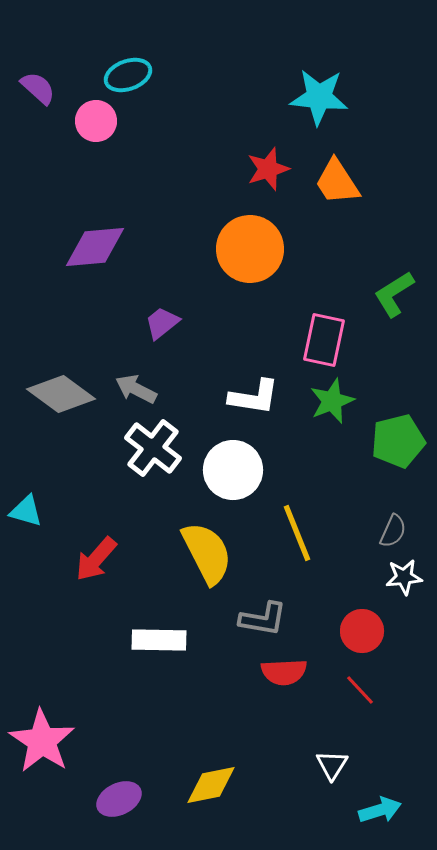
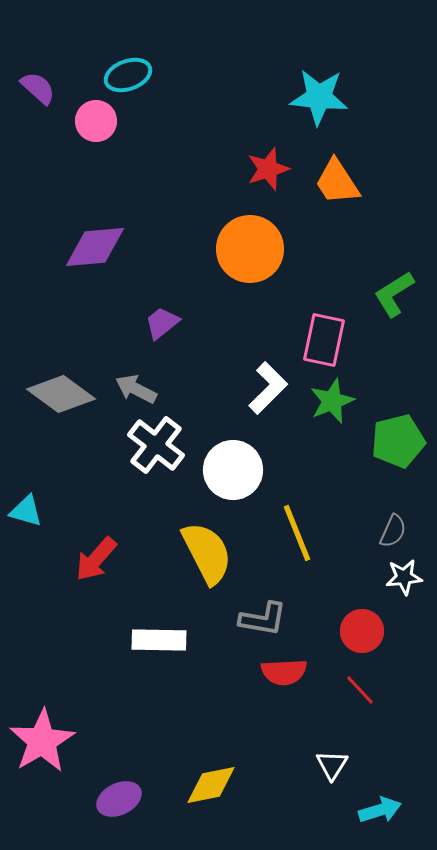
white L-shape: moved 14 px right, 9 px up; rotated 54 degrees counterclockwise
white cross: moved 3 px right, 3 px up
pink star: rotated 8 degrees clockwise
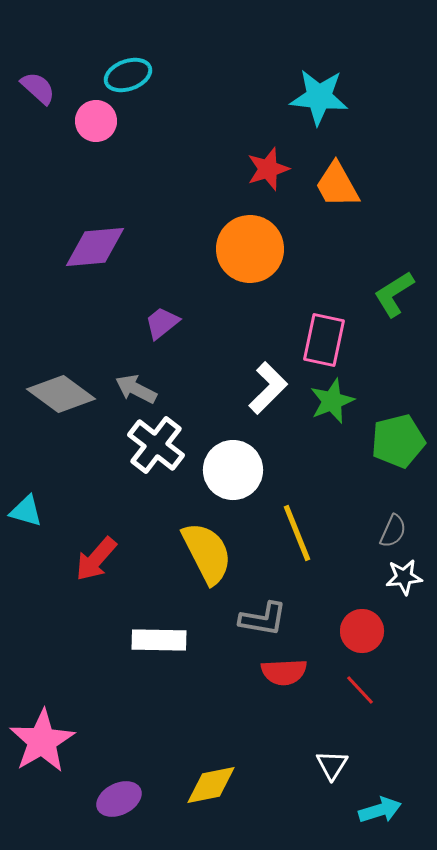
orange trapezoid: moved 3 px down; rotated 4 degrees clockwise
